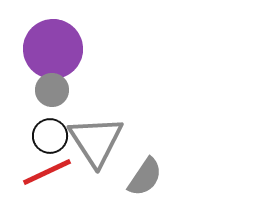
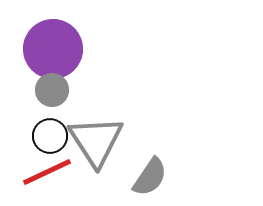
gray semicircle: moved 5 px right
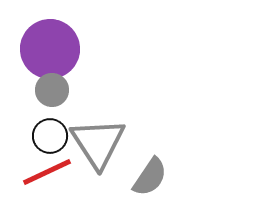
purple circle: moved 3 px left
gray triangle: moved 2 px right, 2 px down
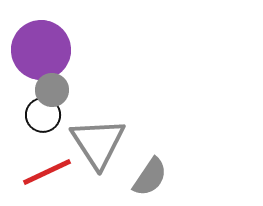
purple circle: moved 9 px left, 1 px down
black circle: moved 7 px left, 21 px up
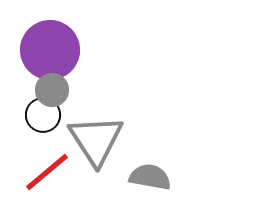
purple circle: moved 9 px right
gray triangle: moved 2 px left, 3 px up
red line: rotated 15 degrees counterclockwise
gray semicircle: rotated 114 degrees counterclockwise
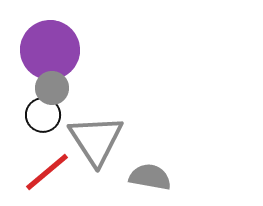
gray circle: moved 2 px up
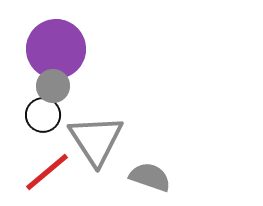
purple circle: moved 6 px right, 1 px up
gray circle: moved 1 px right, 2 px up
gray semicircle: rotated 9 degrees clockwise
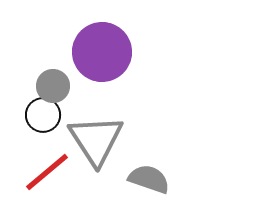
purple circle: moved 46 px right, 3 px down
gray semicircle: moved 1 px left, 2 px down
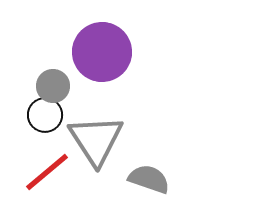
black circle: moved 2 px right
